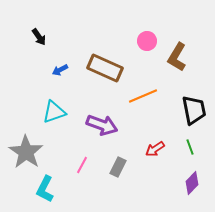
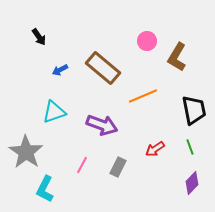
brown rectangle: moved 2 px left; rotated 16 degrees clockwise
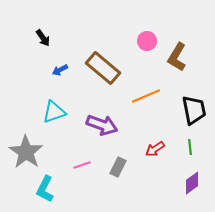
black arrow: moved 4 px right, 1 px down
orange line: moved 3 px right
green line: rotated 14 degrees clockwise
pink line: rotated 42 degrees clockwise
purple diamond: rotated 10 degrees clockwise
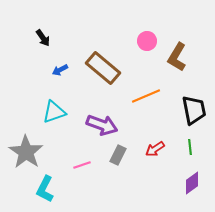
gray rectangle: moved 12 px up
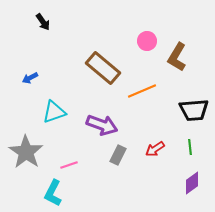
black arrow: moved 16 px up
blue arrow: moved 30 px left, 8 px down
orange line: moved 4 px left, 5 px up
black trapezoid: rotated 96 degrees clockwise
pink line: moved 13 px left
cyan L-shape: moved 8 px right, 4 px down
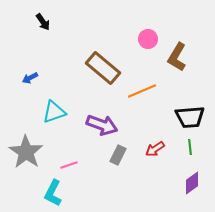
pink circle: moved 1 px right, 2 px up
black trapezoid: moved 4 px left, 7 px down
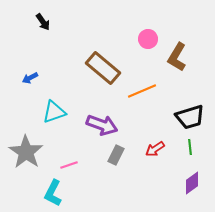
black trapezoid: rotated 12 degrees counterclockwise
gray rectangle: moved 2 px left
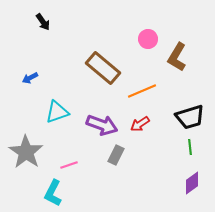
cyan triangle: moved 3 px right
red arrow: moved 15 px left, 25 px up
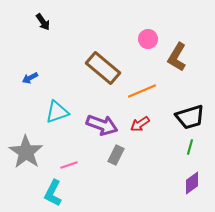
green line: rotated 21 degrees clockwise
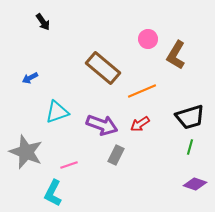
brown L-shape: moved 1 px left, 2 px up
gray star: rotated 12 degrees counterclockwise
purple diamond: moved 3 px right, 1 px down; rotated 55 degrees clockwise
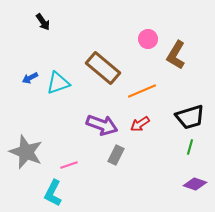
cyan triangle: moved 1 px right, 29 px up
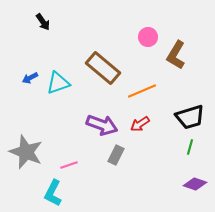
pink circle: moved 2 px up
